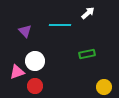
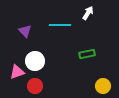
white arrow: rotated 16 degrees counterclockwise
yellow circle: moved 1 px left, 1 px up
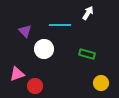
green rectangle: rotated 28 degrees clockwise
white circle: moved 9 px right, 12 px up
pink triangle: moved 2 px down
yellow circle: moved 2 px left, 3 px up
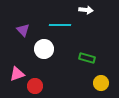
white arrow: moved 2 px left, 3 px up; rotated 64 degrees clockwise
purple triangle: moved 2 px left, 1 px up
green rectangle: moved 4 px down
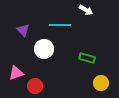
white arrow: rotated 24 degrees clockwise
pink triangle: moved 1 px left, 1 px up
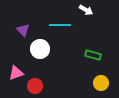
white circle: moved 4 px left
green rectangle: moved 6 px right, 3 px up
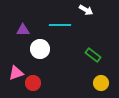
purple triangle: rotated 48 degrees counterclockwise
green rectangle: rotated 21 degrees clockwise
red circle: moved 2 px left, 3 px up
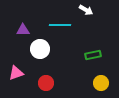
green rectangle: rotated 49 degrees counterclockwise
red circle: moved 13 px right
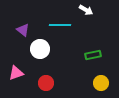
purple triangle: rotated 40 degrees clockwise
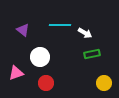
white arrow: moved 1 px left, 23 px down
white circle: moved 8 px down
green rectangle: moved 1 px left, 1 px up
yellow circle: moved 3 px right
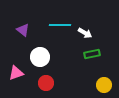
yellow circle: moved 2 px down
